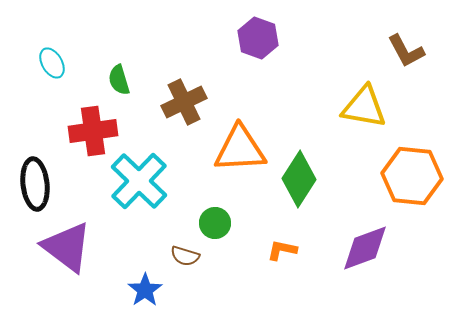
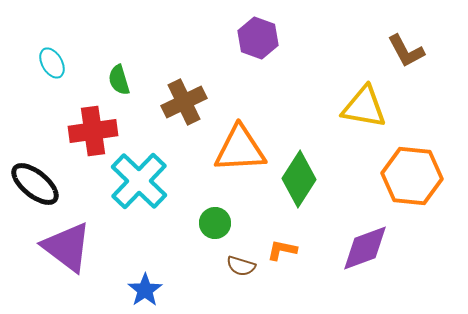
black ellipse: rotated 45 degrees counterclockwise
brown semicircle: moved 56 px right, 10 px down
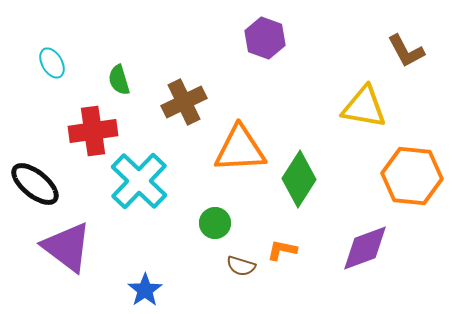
purple hexagon: moved 7 px right
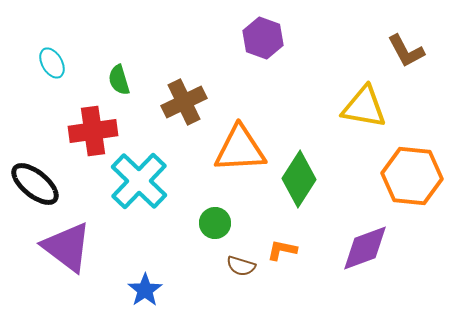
purple hexagon: moved 2 px left
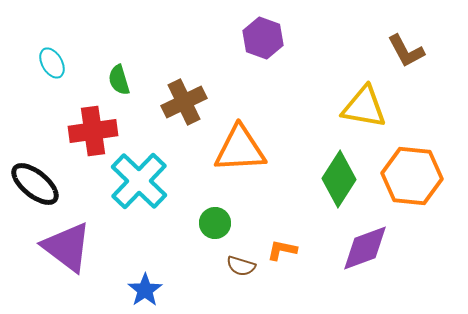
green diamond: moved 40 px right
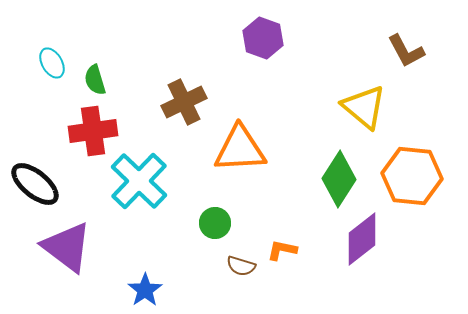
green semicircle: moved 24 px left
yellow triangle: rotated 30 degrees clockwise
purple diamond: moved 3 px left, 9 px up; rotated 18 degrees counterclockwise
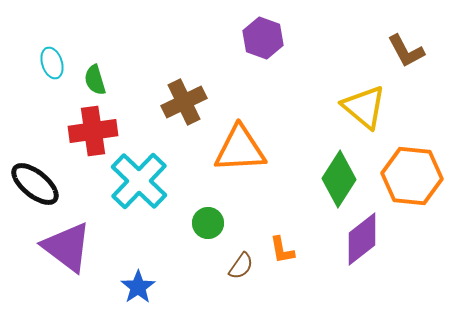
cyan ellipse: rotated 12 degrees clockwise
green circle: moved 7 px left
orange L-shape: rotated 112 degrees counterclockwise
brown semicircle: rotated 72 degrees counterclockwise
blue star: moved 7 px left, 3 px up
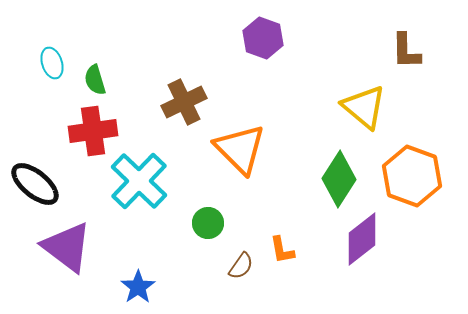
brown L-shape: rotated 27 degrees clockwise
orange triangle: rotated 48 degrees clockwise
orange hexagon: rotated 14 degrees clockwise
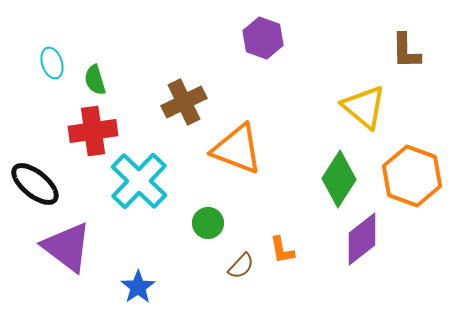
orange triangle: moved 3 px left; rotated 24 degrees counterclockwise
brown semicircle: rotated 8 degrees clockwise
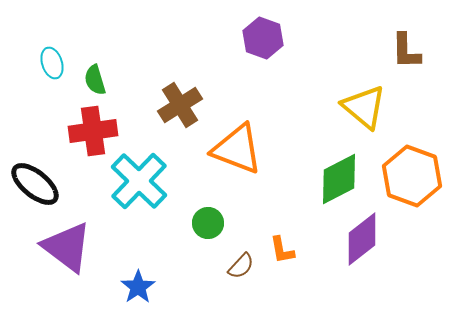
brown cross: moved 4 px left, 3 px down; rotated 6 degrees counterclockwise
green diamond: rotated 30 degrees clockwise
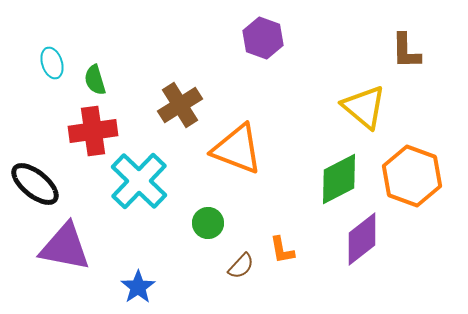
purple triangle: moved 2 px left; rotated 26 degrees counterclockwise
